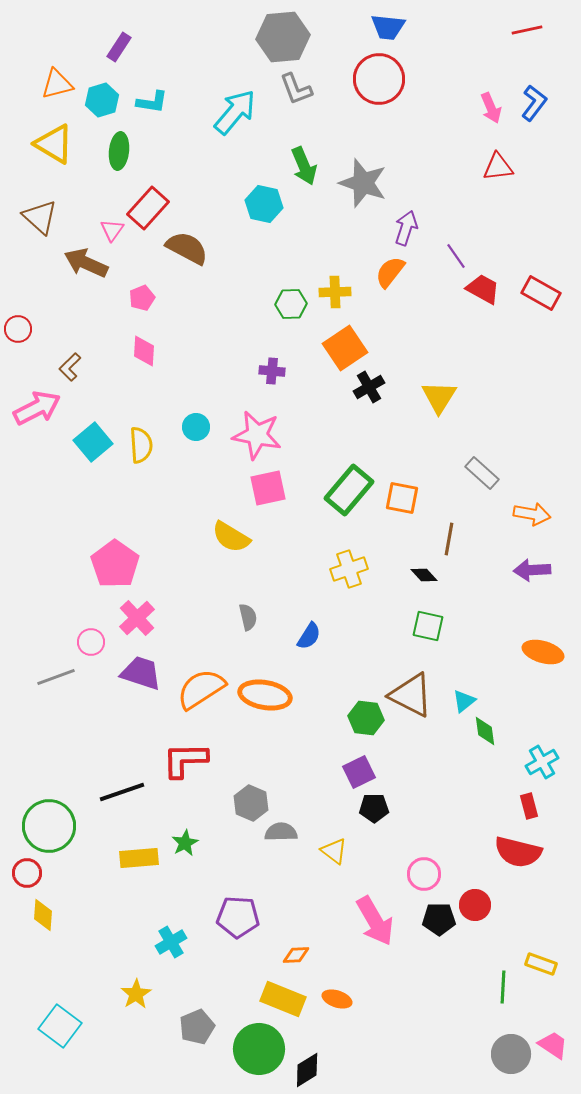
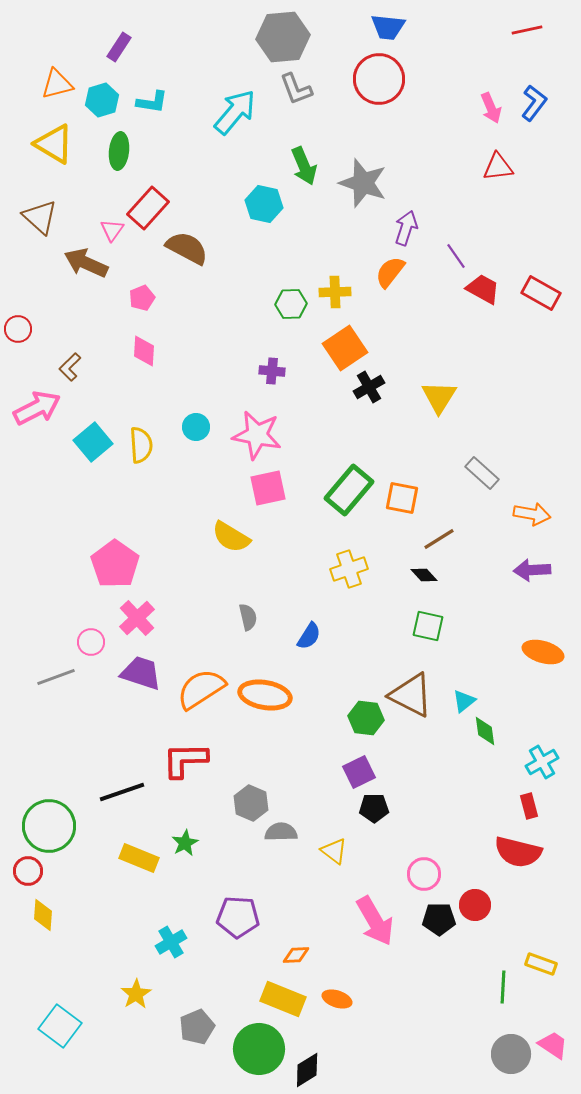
brown line at (449, 539): moved 10 px left; rotated 48 degrees clockwise
yellow rectangle at (139, 858): rotated 27 degrees clockwise
red circle at (27, 873): moved 1 px right, 2 px up
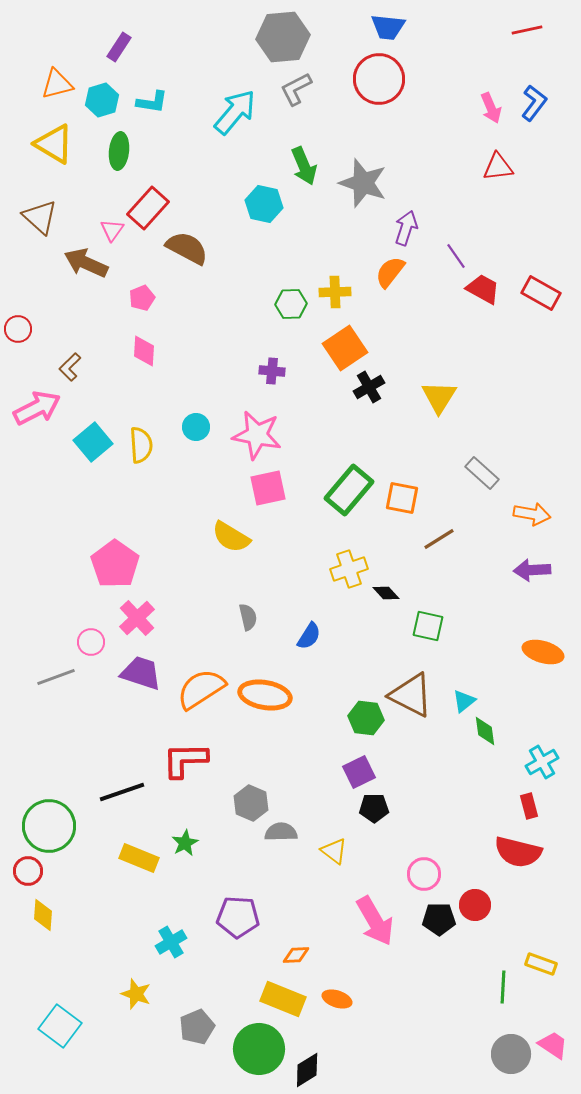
gray L-shape at (296, 89): rotated 84 degrees clockwise
black diamond at (424, 575): moved 38 px left, 18 px down
yellow star at (136, 994): rotated 20 degrees counterclockwise
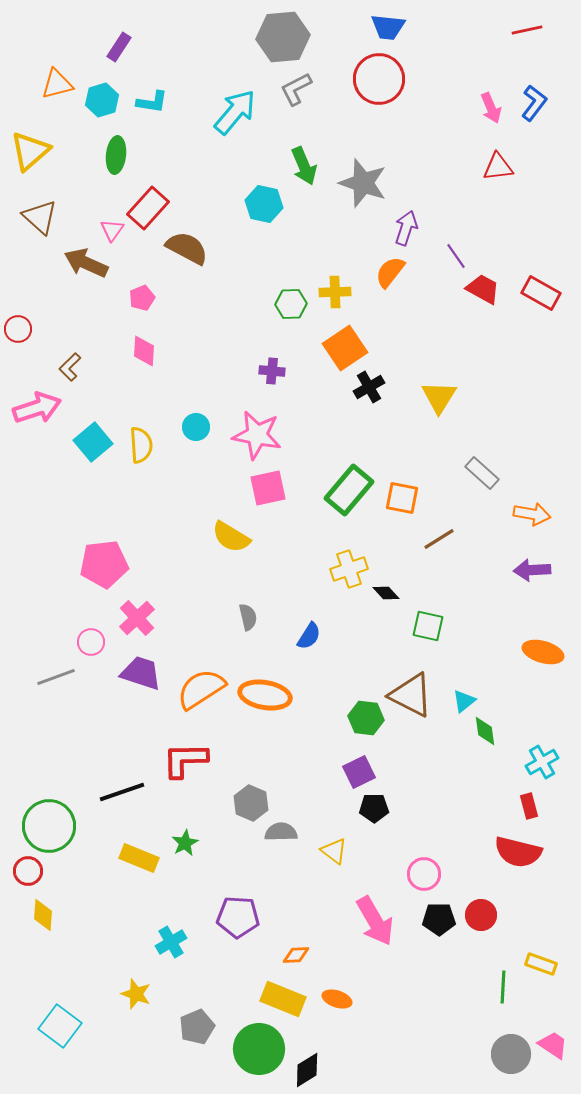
yellow triangle at (54, 144): moved 24 px left, 7 px down; rotated 48 degrees clockwise
green ellipse at (119, 151): moved 3 px left, 4 px down
pink arrow at (37, 408): rotated 9 degrees clockwise
pink pentagon at (115, 564): moved 11 px left; rotated 30 degrees clockwise
red circle at (475, 905): moved 6 px right, 10 px down
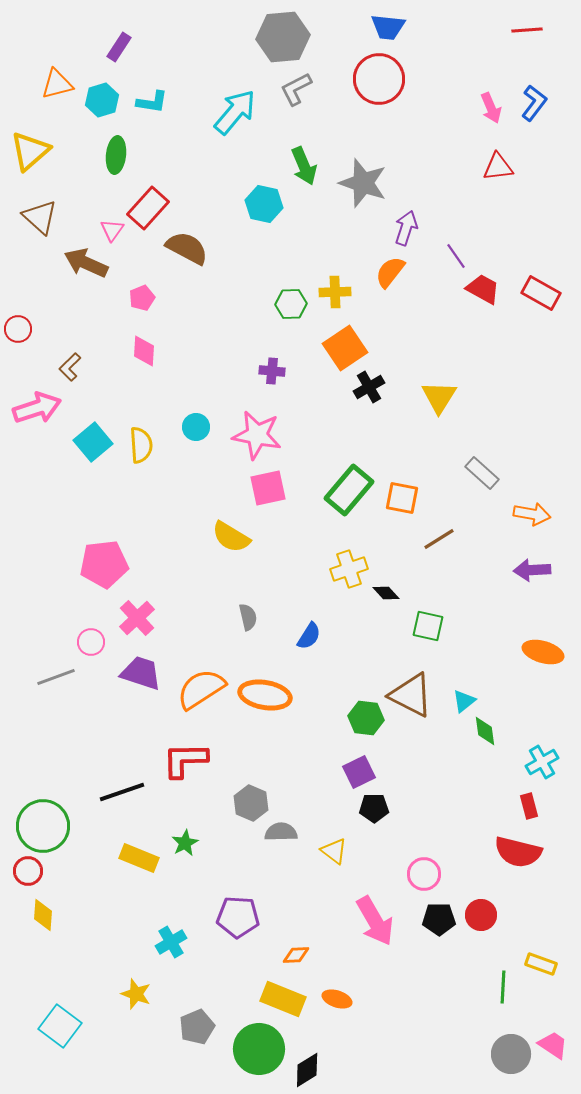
red line at (527, 30): rotated 8 degrees clockwise
green circle at (49, 826): moved 6 px left
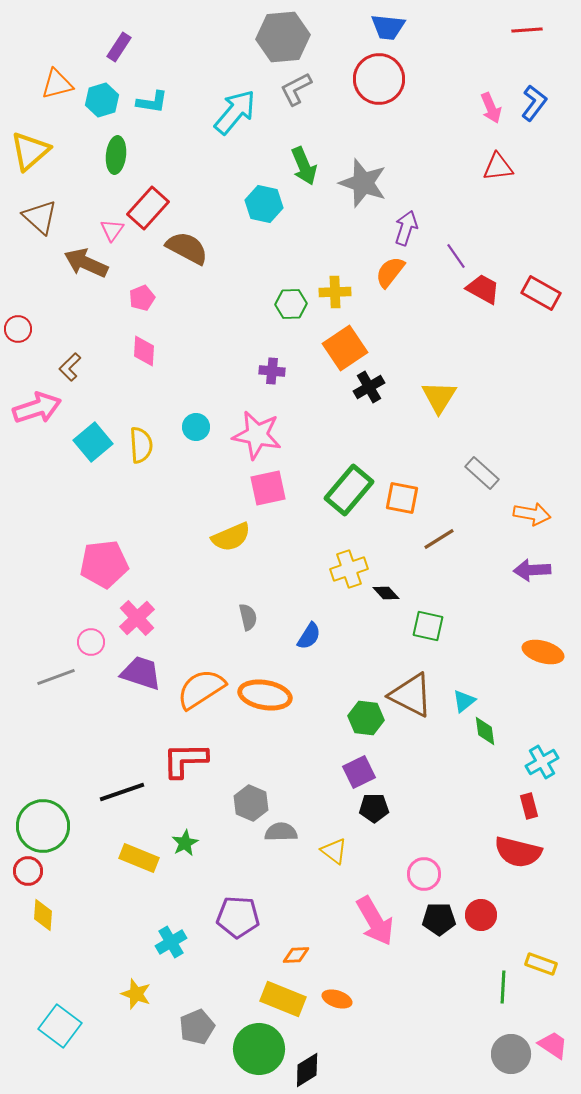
yellow semicircle at (231, 537): rotated 54 degrees counterclockwise
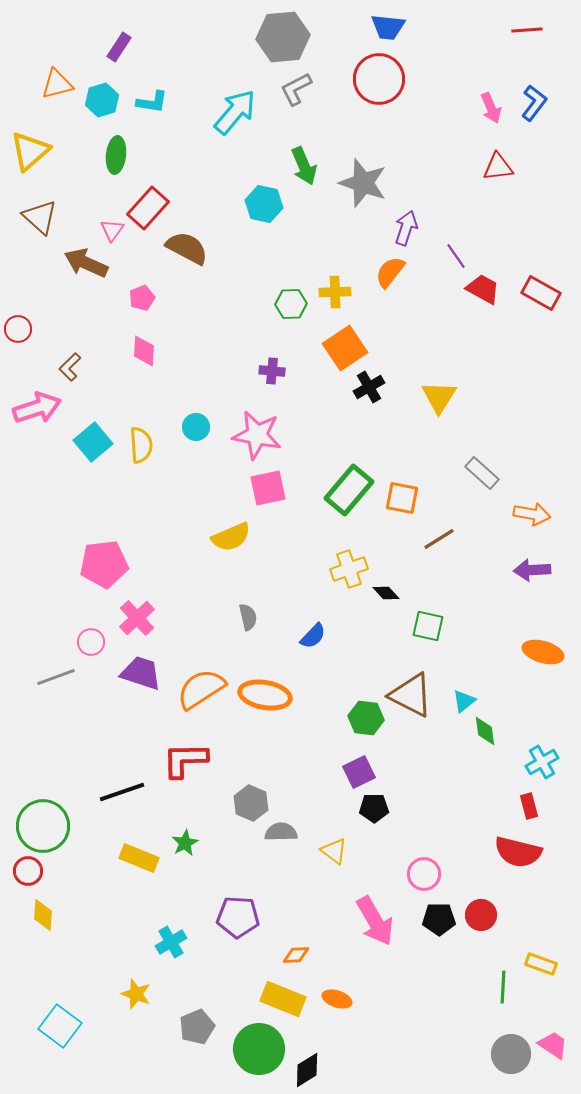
blue semicircle at (309, 636): moved 4 px right; rotated 12 degrees clockwise
